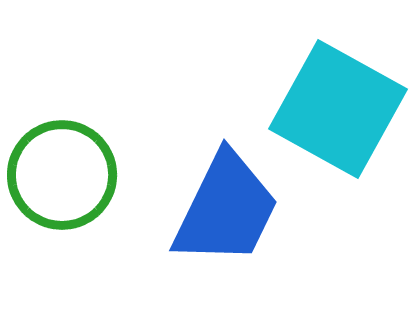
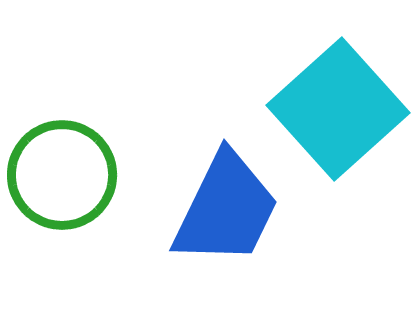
cyan square: rotated 19 degrees clockwise
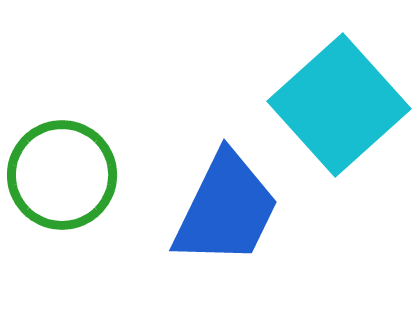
cyan square: moved 1 px right, 4 px up
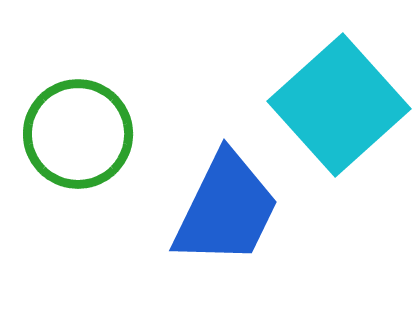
green circle: moved 16 px right, 41 px up
